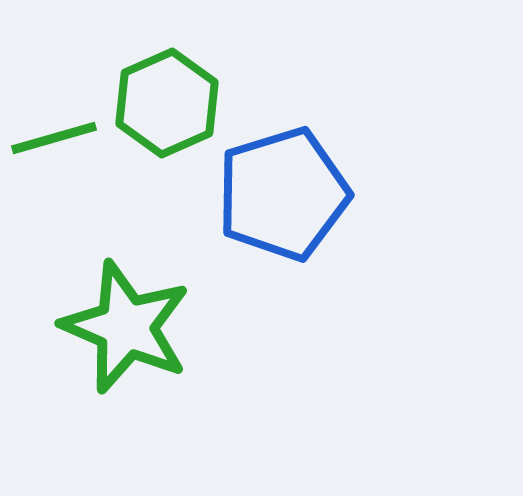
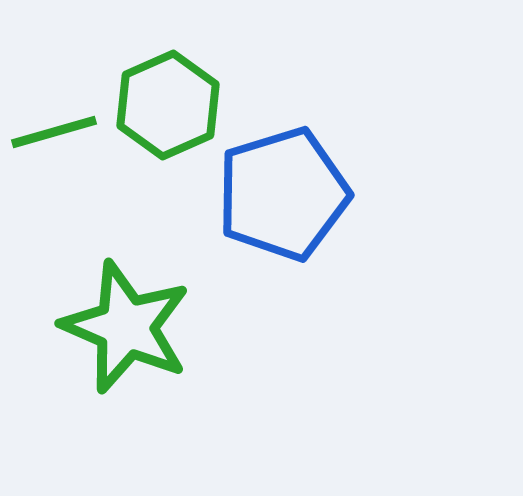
green hexagon: moved 1 px right, 2 px down
green line: moved 6 px up
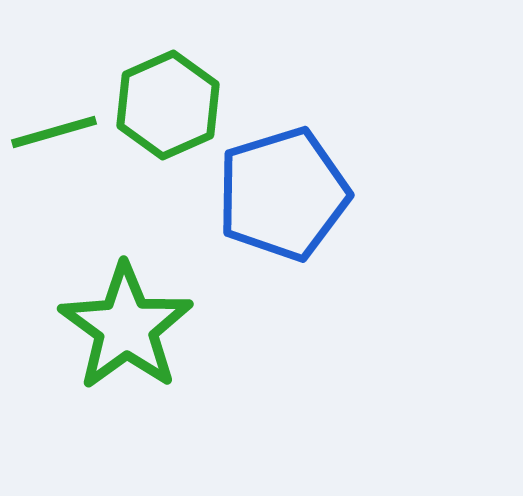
green star: rotated 13 degrees clockwise
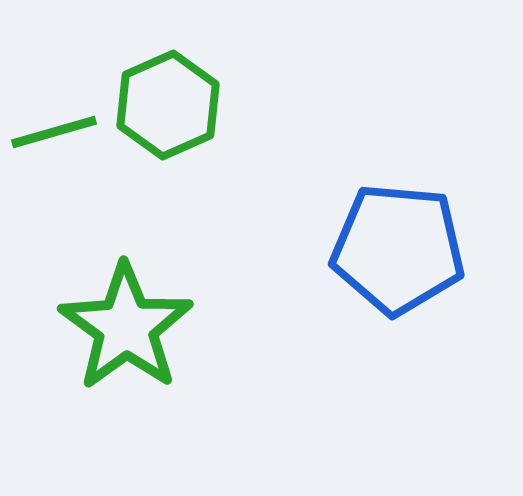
blue pentagon: moved 115 px right, 55 px down; rotated 22 degrees clockwise
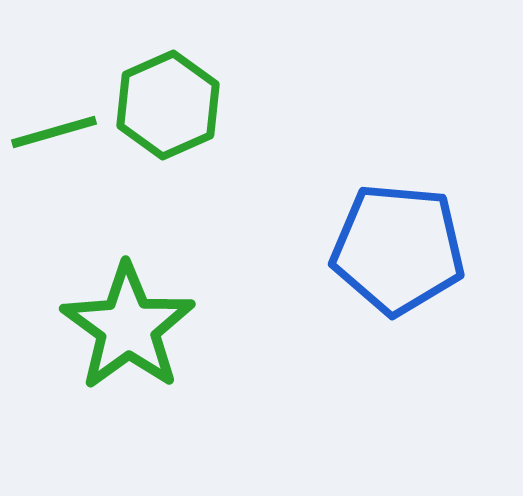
green star: moved 2 px right
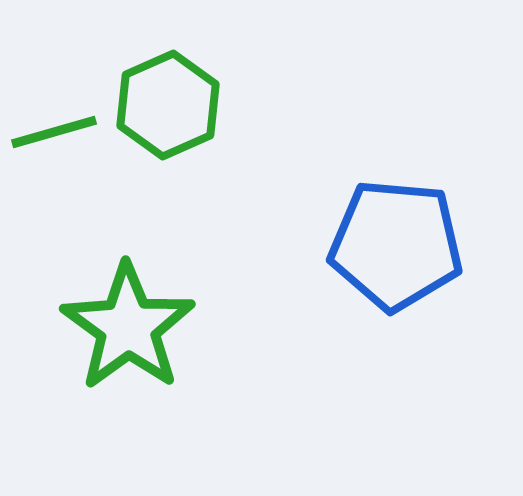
blue pentagon: moved 2 px left, 4 px up
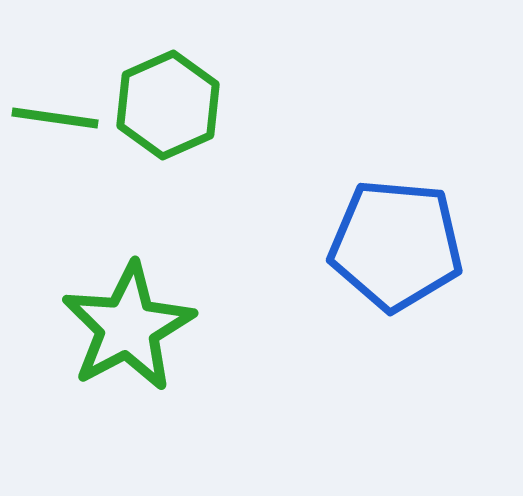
green line: moved 1 px right, 14 px up; rotated 24 degrees clockwise
green star: rotated 8 degrees clockwise
